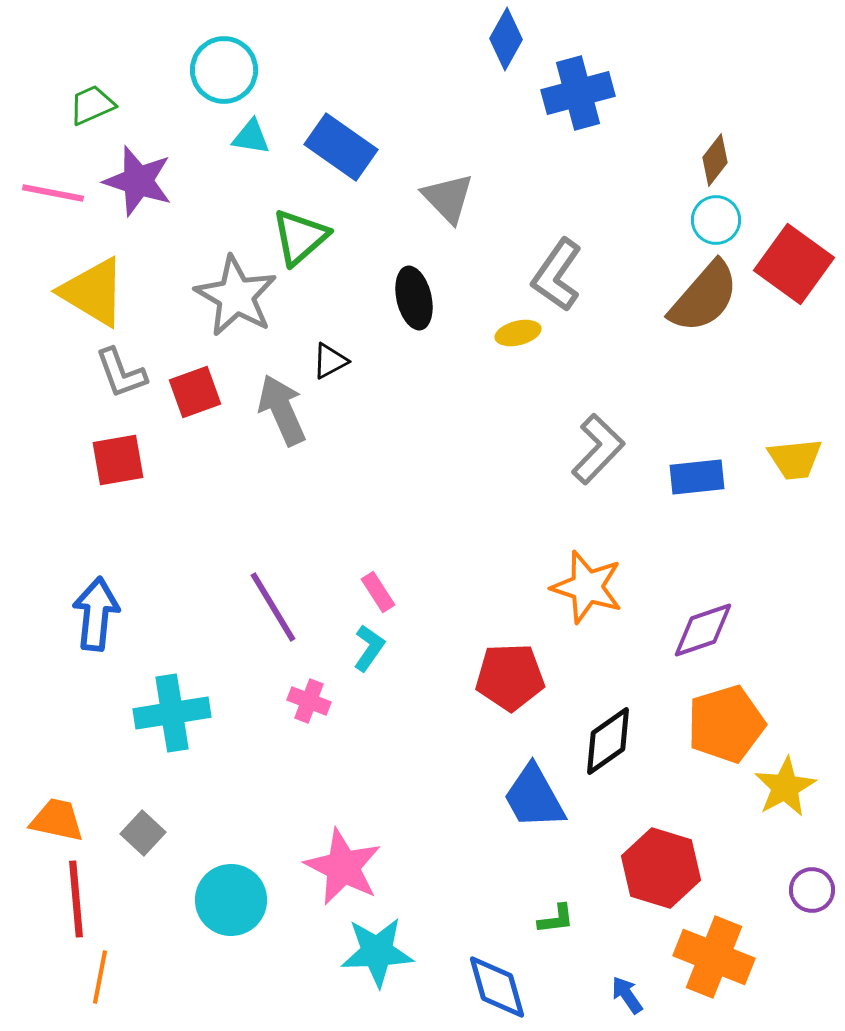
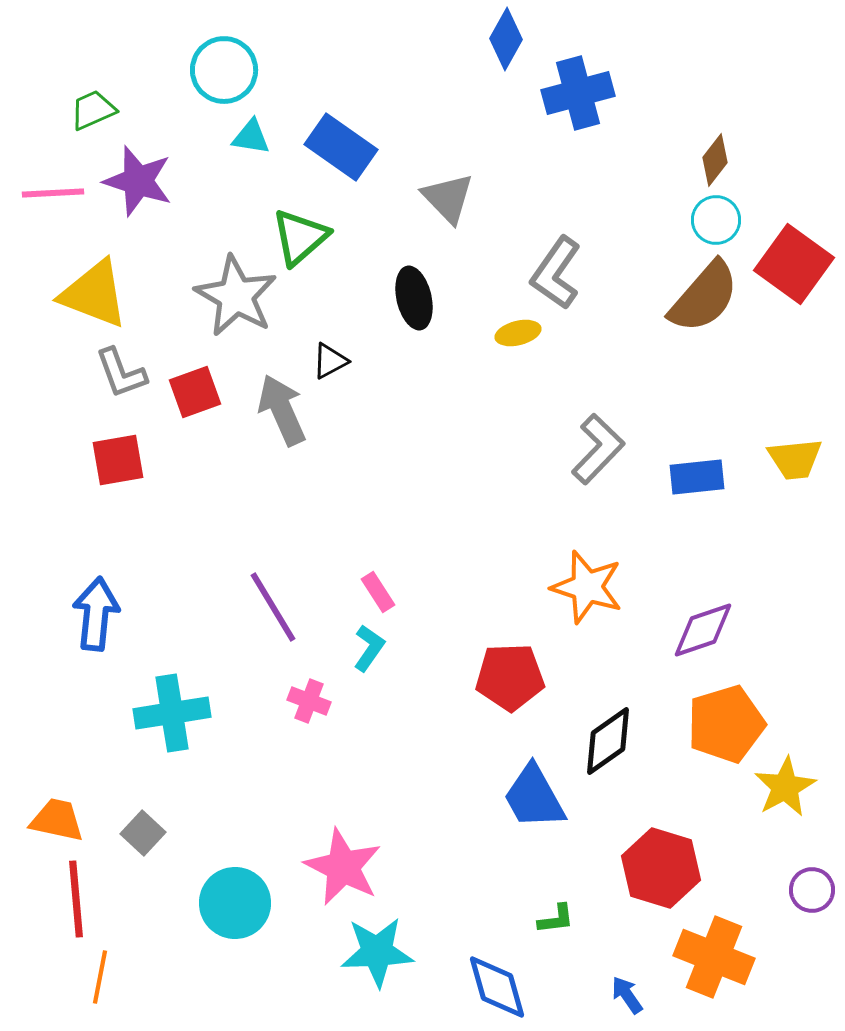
green trapezoid at (92, 105): moved 1 px right, 5 px down
pink line at (53, 193): rotated 14 degrees counterclockwise
gray L-shape at (557, 275): moved 1 px left, 2 px up
yellow triangle at (93, 292): moved 1 px right, 2 px down; rotated 10 degrees counterclockwise
cyan circle at (231, 900): moved 4 px right, 3 px down
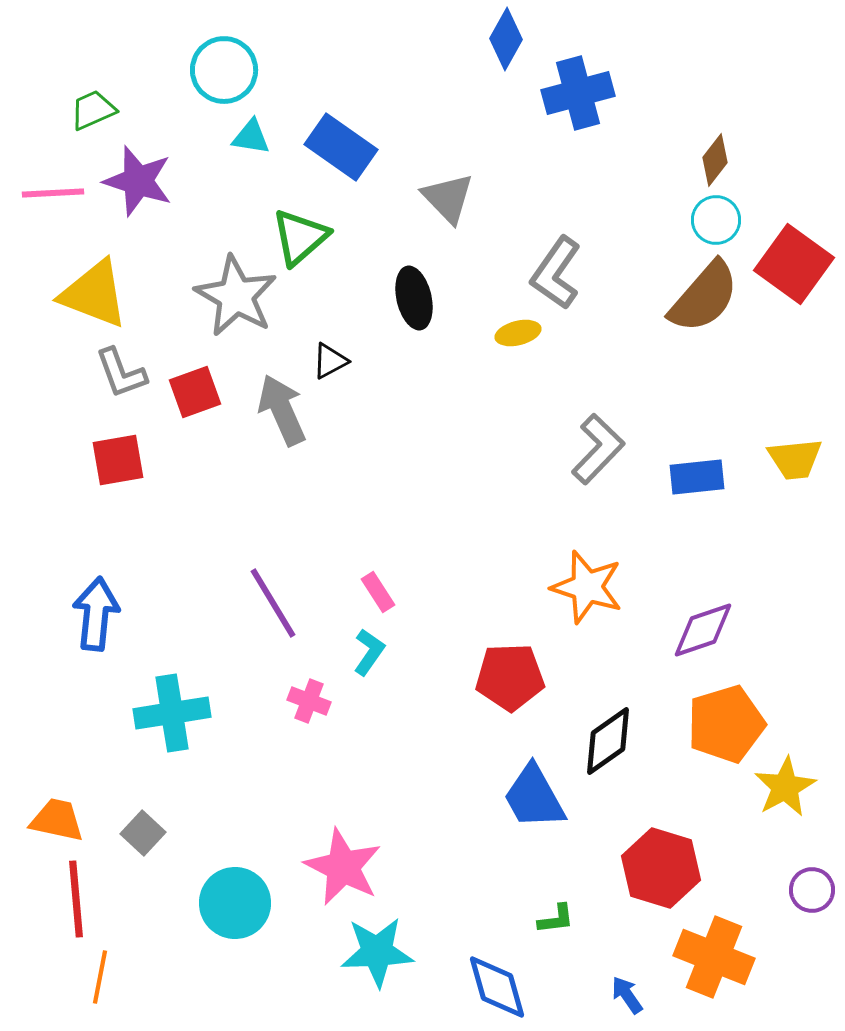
purple line at (273, 607): moved 4 px up
cyan L-shape at (369, 648): moved 4 px down
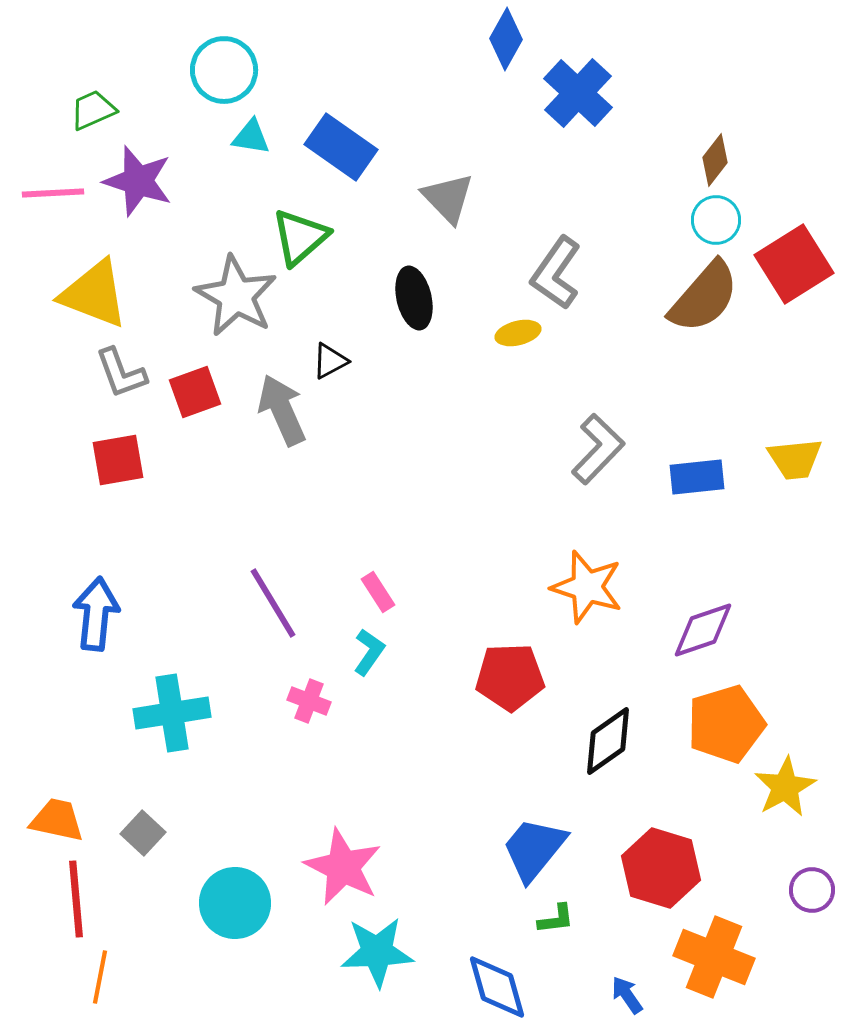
blue cross at (578, 93): rotated 32 degrees counterclockwise
red square at (794, 264): rotated 22 degrees clockwise
blue trapezoid at (534, 797): moved 52 px down; rotated 68 degrees clockwise
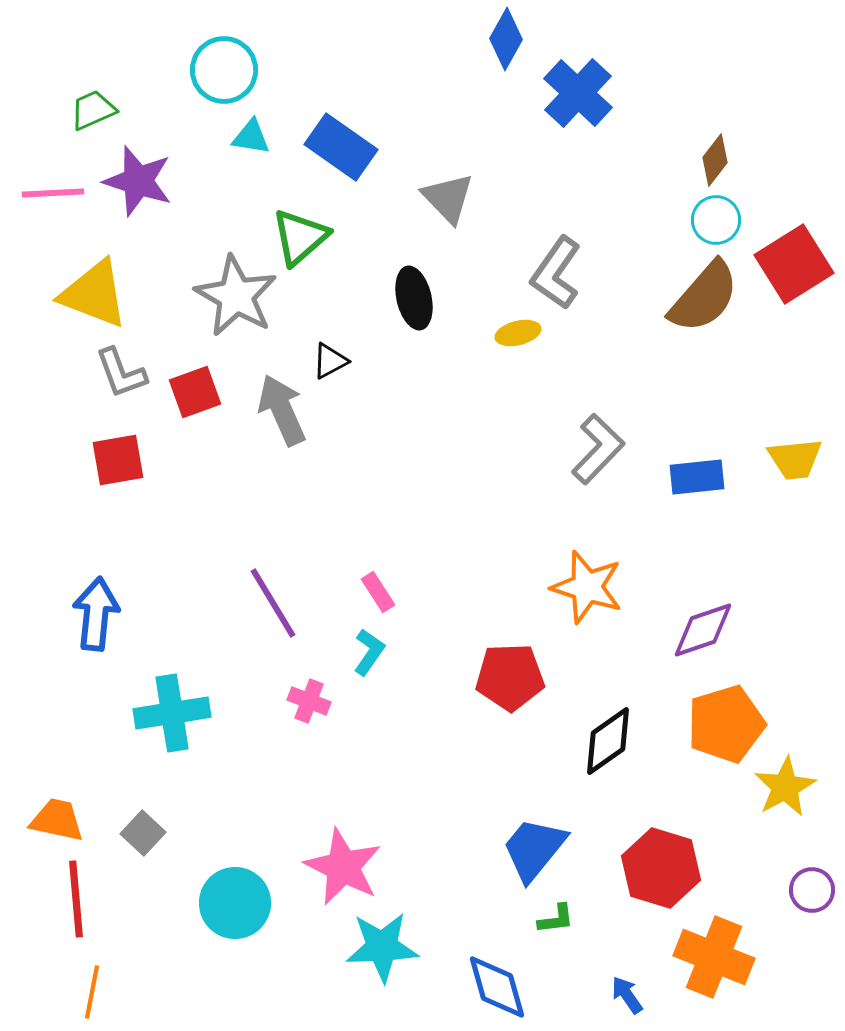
cyan star at (377, 952): moved 5 px right, 5 px up
orange line at (100, 977): moved 8 px left, 15 px down
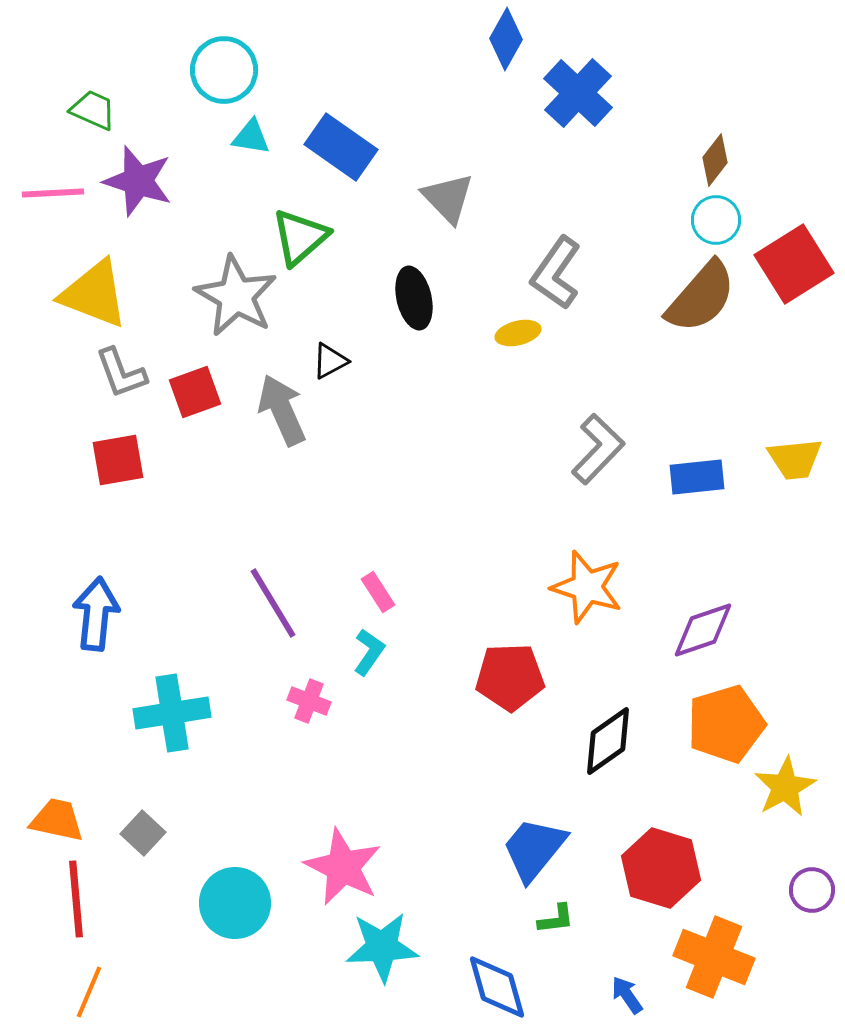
green trapezoid at (93, 110): rotated 48 degrees clockwise
brown semicircle at (704, 297): moved 3 px left
orange line at (92, 992): moved 3 px left; rotated 12 degrees clockwise
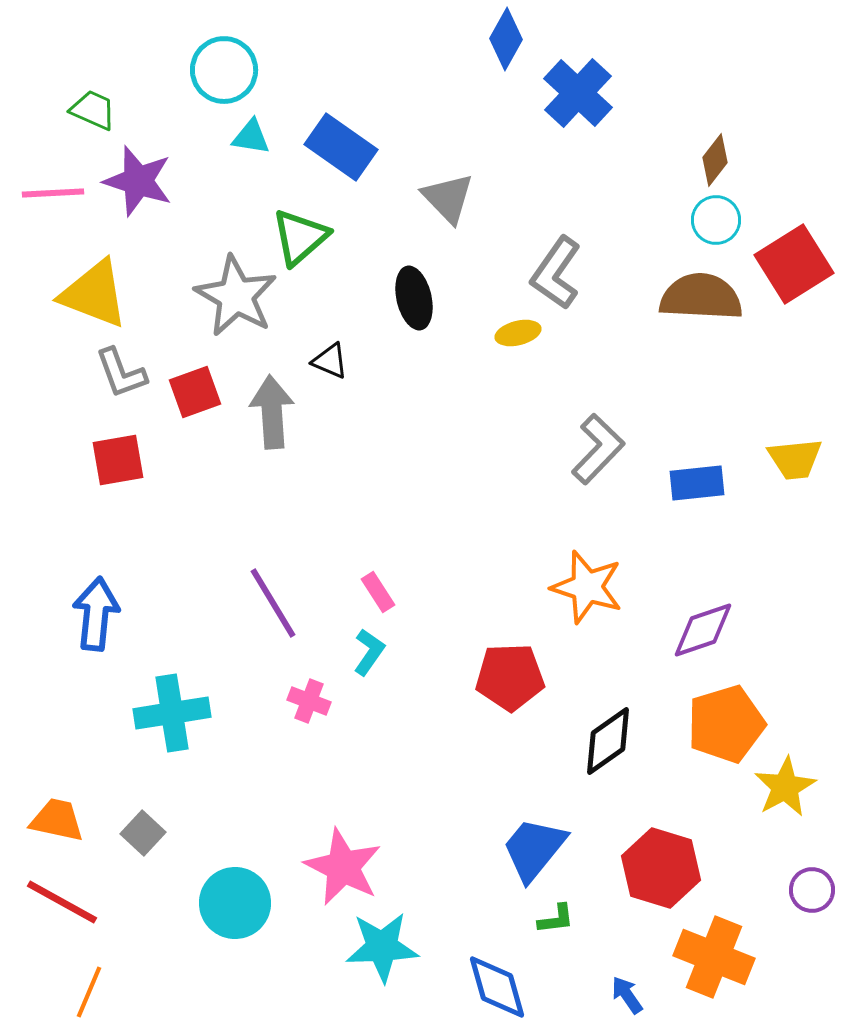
brown semicircle at (701, 297): rotated 128 degrees counterclockwise
black triangle at (330, 361): rotated 51 degrees clockwise
gray arrow at (282, 410): moved 10 px left, 2 px down; rotated 20 degrees clockwise
blue rectangle at (697, 477): moved 6 px down
red line at (76, 899): moved 14 px left, 3 px down; rotated 56 degrees counterclockwise
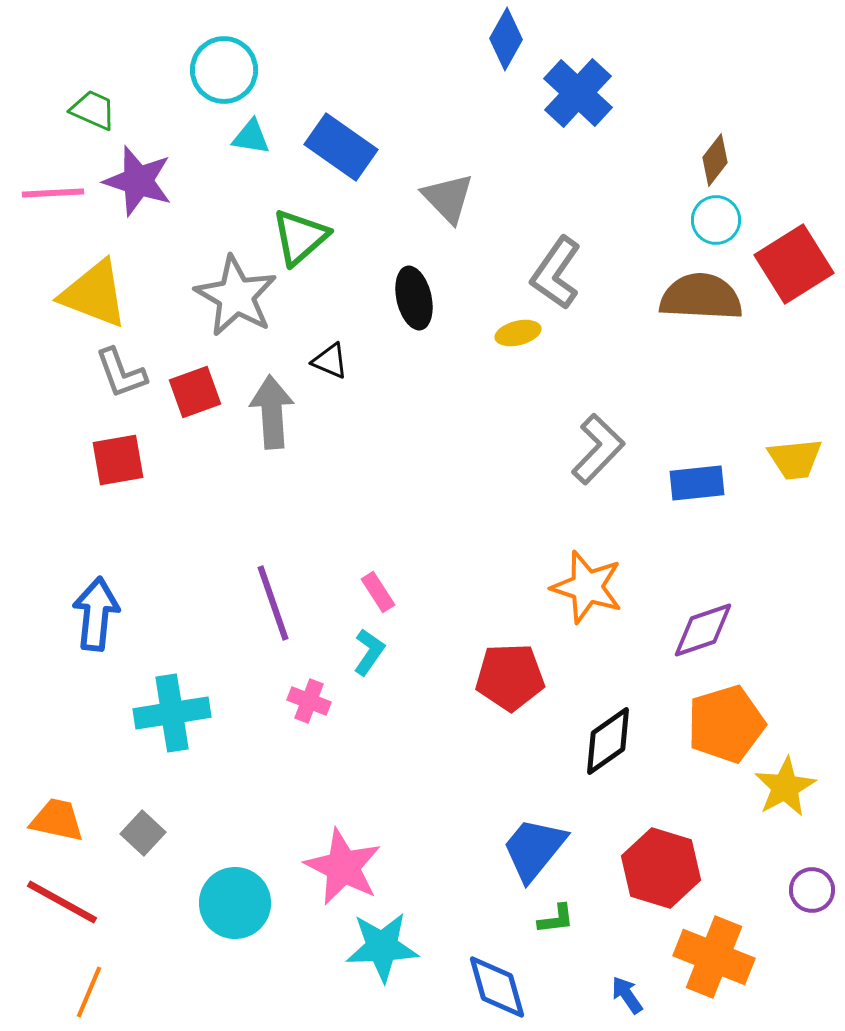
purple line at (273, 603): rotated 12 degrees clockwise
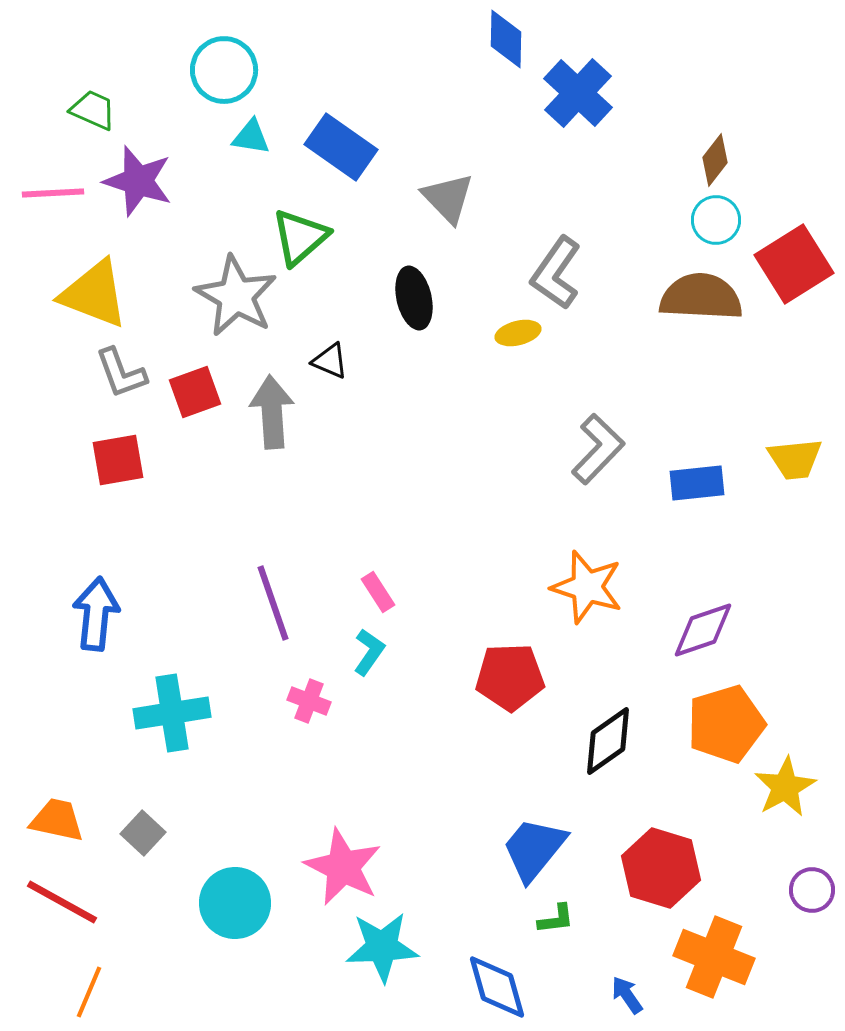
blue diamond at (506, 39): rotated 28 degrees counterclockwise
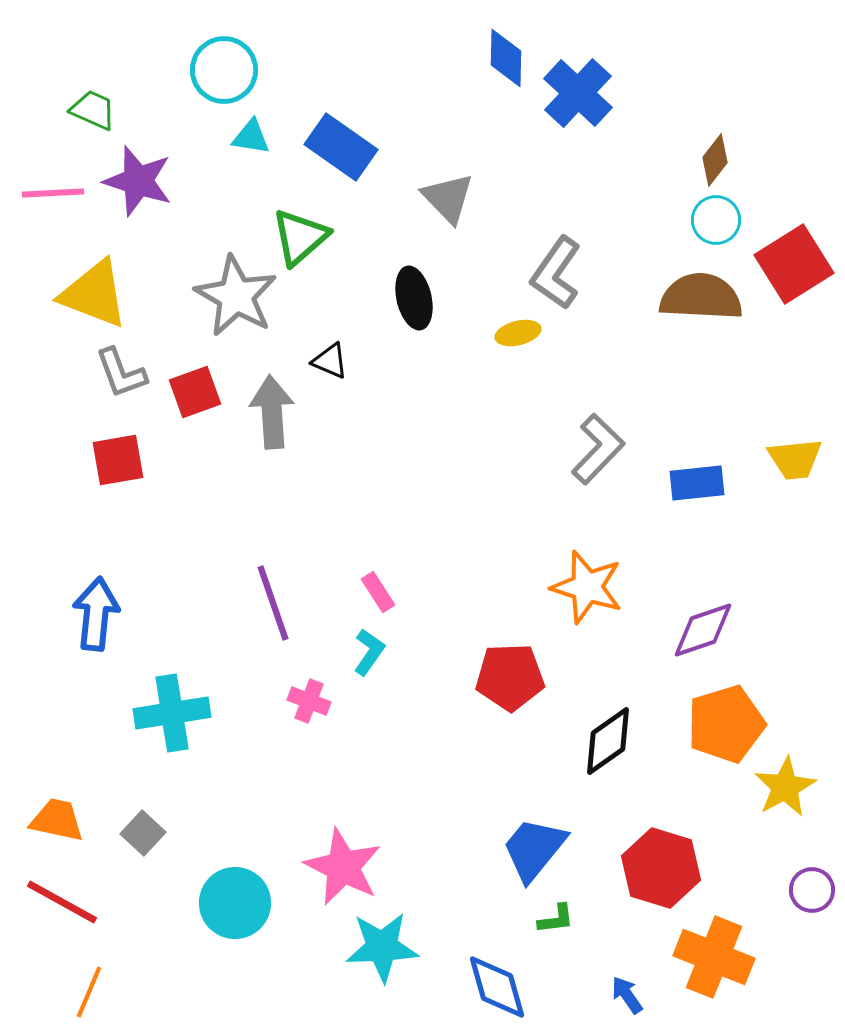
blue diamond at (506, 39): moved 19 px down
